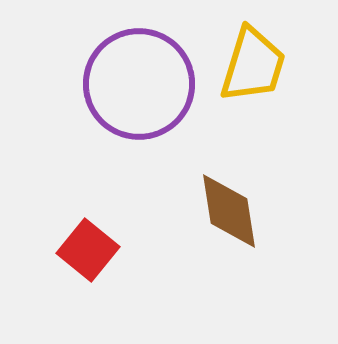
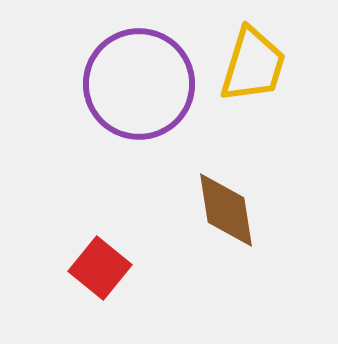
brown diamond: moved 3 px left, 1 px up
red square: moved 12 px right, 18 px down
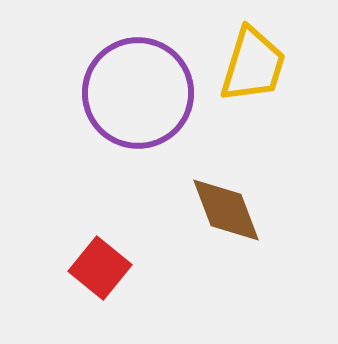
purple circle: moved 1 px left, 9 px down
brown diamond: rotated 12 degrees counterclockwise
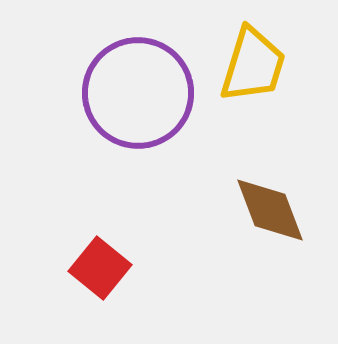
brown diamond: moved 44 px right
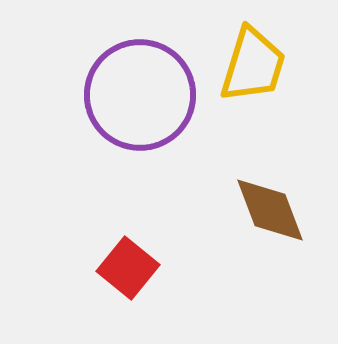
purple circle: moved 2 px right, 2 px down
red square: moved 28 px right
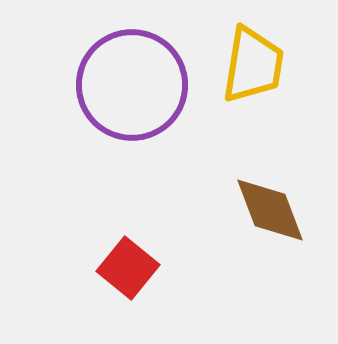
yellow trapezoid: rotated 8 degrees counterclockwise
purple circle: moved 8 px left, 10 px up
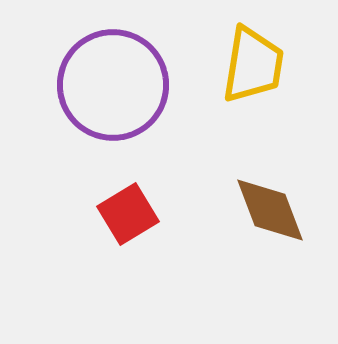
purple circle: moved 19 px left
red square: moved 54 px up; rotated 20 degrees clockwise
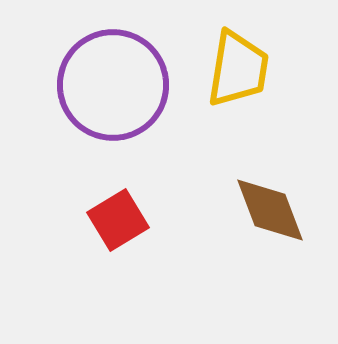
yellow trapezoid: moved 15 px left, 4 px down
red square: moved 10 px left, 6 px down
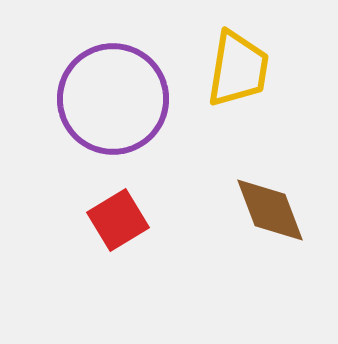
purple circle: moved 14 px down
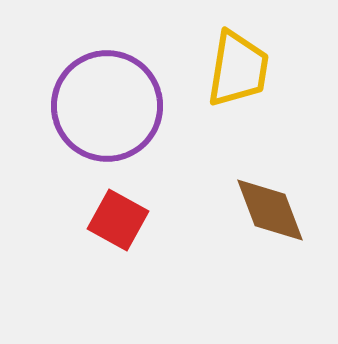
purple circle: moved 6 px left, 7 px down
red square: rotated 30 degrees counterclockwise
